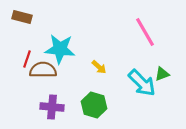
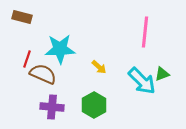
pink line: rotated 36 degrees clockwise
cyan star: rotated 8 degrees counterclockwise
brown semicircle: moved 4 px down; rotated 24 degrees clockwise
cyan arrow: moved 2 px up
green hexagon: rotated 15 degrees clockwise
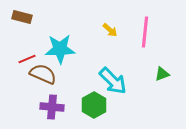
red line: rotated 48 degrees clockwise
yellow arrow: moved 11 px right, 37 px up
cyan arrow: moved 29 px left
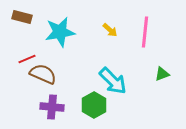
cyan star: moved 17 px up; rotated 8 degrees counterclockwise
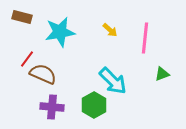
pink line: moved 6 px down
red line: rotated 30 degrees counterclockwise
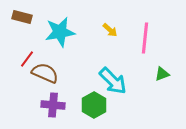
brown semicircle: moved 2 px right, 1 px up
purple cross: moved 1 px right, 2 px up
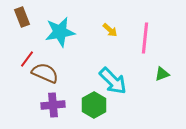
brown rectangle: rotated 54 degrees clockwise
purple cross: rotated 10 degrees counterclockwise
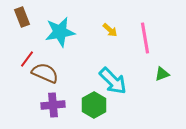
pink line: rotated 16 degrees counterclockwise
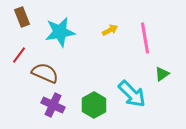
yellow arrow: rotated 70 degrees counterclockwise
red line: moved 8 px left, 4 px up
green triangle: rotated 14 degrees counterclockwise
cyan arrow: moved 19 px right, 13 px down
purple cross: rotated 30 degrees clockwise
